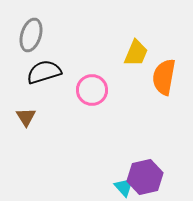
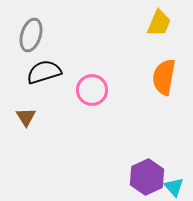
yellow trapezoid: moved 23 px right, 30 px up
purple hexagon: moved 2 px right; rotated 12 degrees counterclockwise
cyan triangle: moved 50 px right
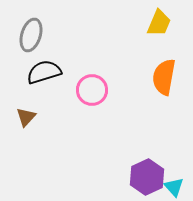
brown triangle: rotated 15 degrees clockwise
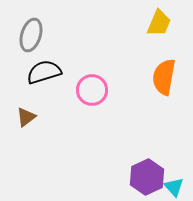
brown triangle: rotated 10 degrees clockwise
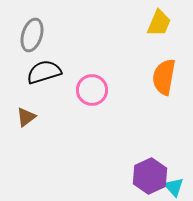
gray ellipse: moved 1 px right
purple hexagon: moved 3 px right, 1 px up
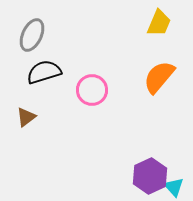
gray ellipse: rotated 8 degrees clockwise
orange semicircle: moved 5 px left; rotated 30 degrees clockwise
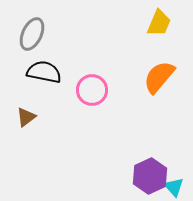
gray ellipse: moved 1 px up
black semicircle: rotated 28 degrees clockwise
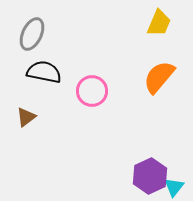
pink circle: moved 1 px down
cyan triangle: rotated 20 degrees clockwise
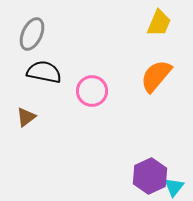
orange semicircle: moved 3 px left, 1 px up
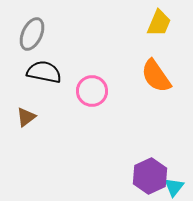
orange semicircle: rotated 75 degrees counterclockwise
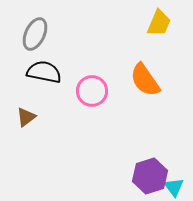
gray ellipse: moved 3 px right
orange semicircle: moved 11 px left, 4 px down
purple hexagon: rotated 8 degrees clockwise
cyan triangle: rotated 15 degrees counterclockwise
